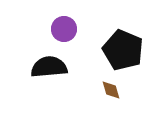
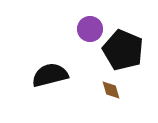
purple circle: moved 26 px right
black semicircle: moved 1 px right, 8 px down; rotated 9 degrees counterclockwise
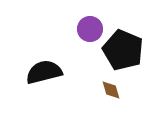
black semicircle: moved 6 px left, 3 px up
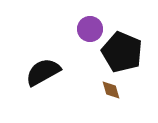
black pentagon: moved 1 px left, 2 px down
black semicircle: moved 1 px left; rotated 15 degrees counterclockwise
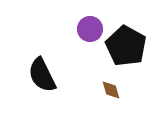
black pentagon: moved 4 px right, 6 px up; rotated 6 degrees clockwise
black semicircle: moved 1 px left, 3 px down; rotated 87 degrees counterclockwise
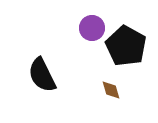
purple circle: moved 2 px right, 1 px up
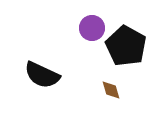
black semicircle: rotated 39 degrees counterclockwise
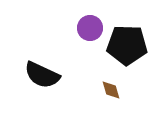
purple circle: moved 2 px left
black pentagon: moved 1 px right, 1 px up; rotated 27 degrees counterclockwise
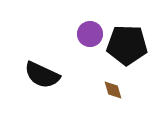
purple circle: moved 6 px down
brown diamond: moved 2 px right
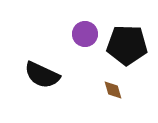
purple circle: moved 5 px left
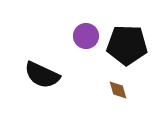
purple circle: moved 1 px right, 2 px down
brown diamond: moved 5 px right
